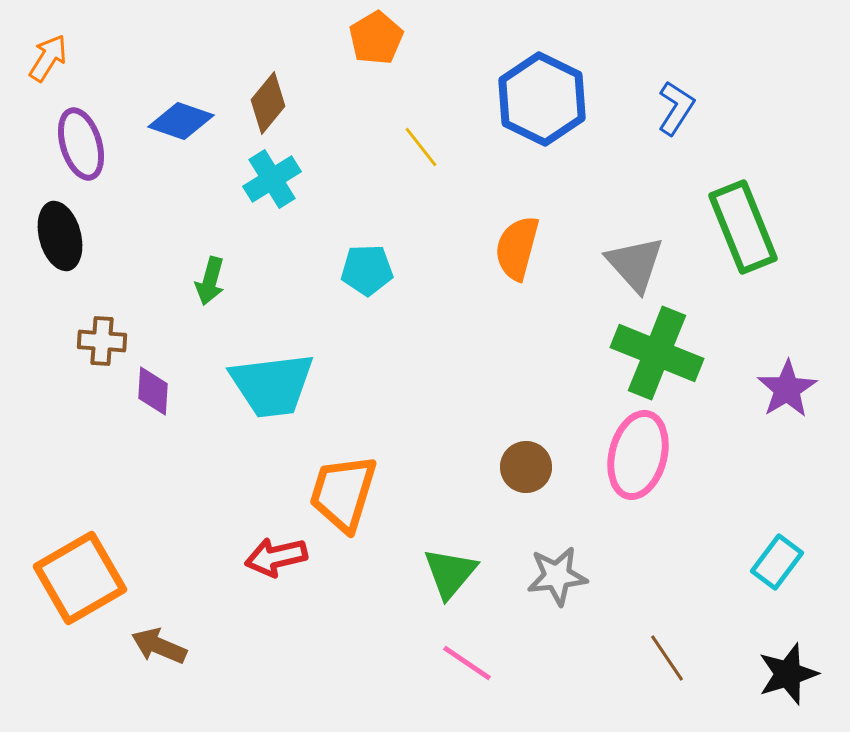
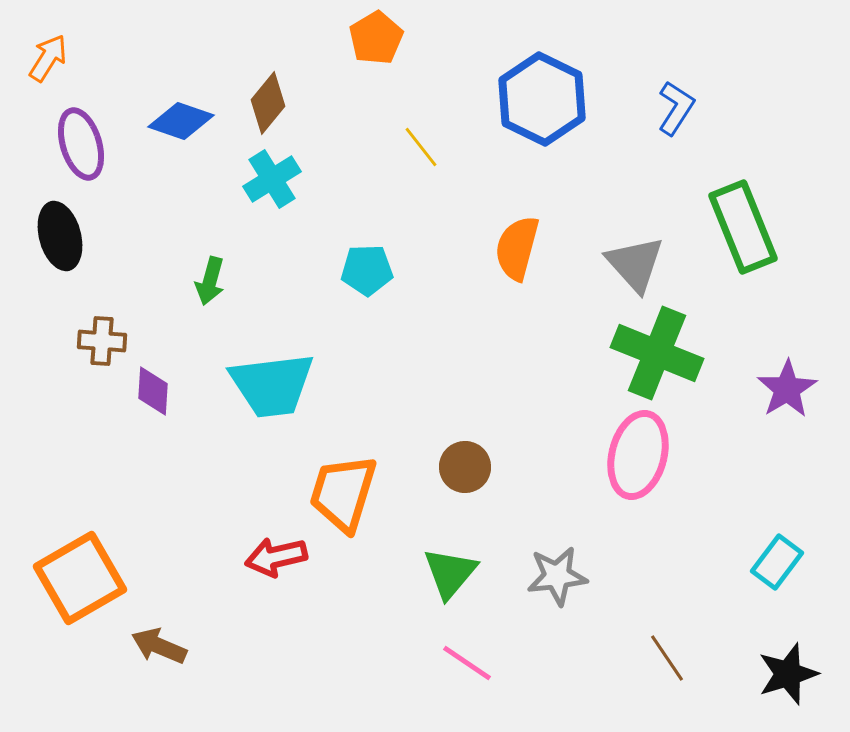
brown circle: moved 61 px left
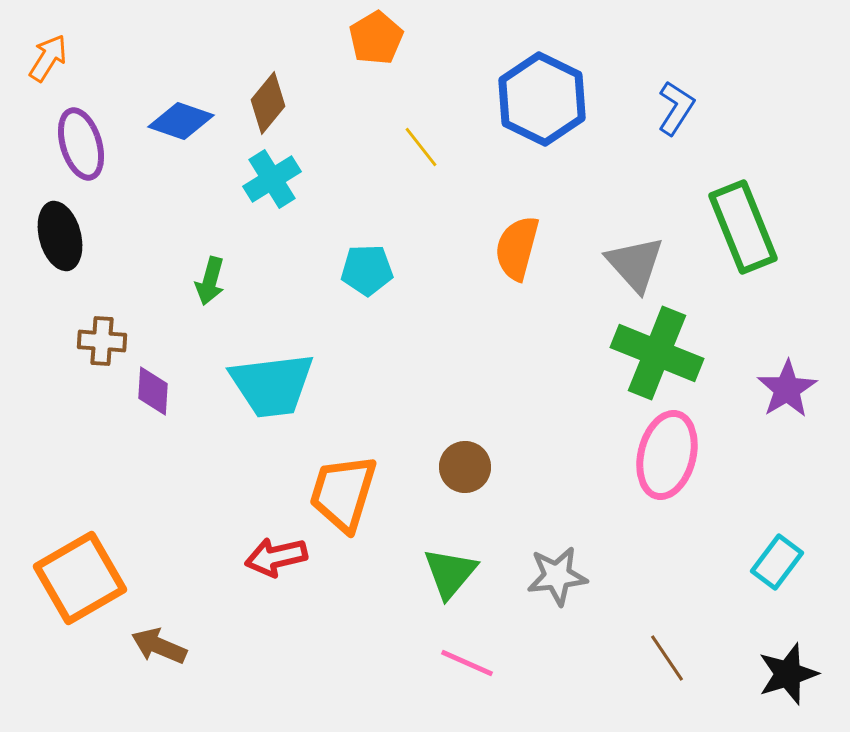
pink ellipse: moved 29 px right
pink line: rotated 10 degrees counterclockwise
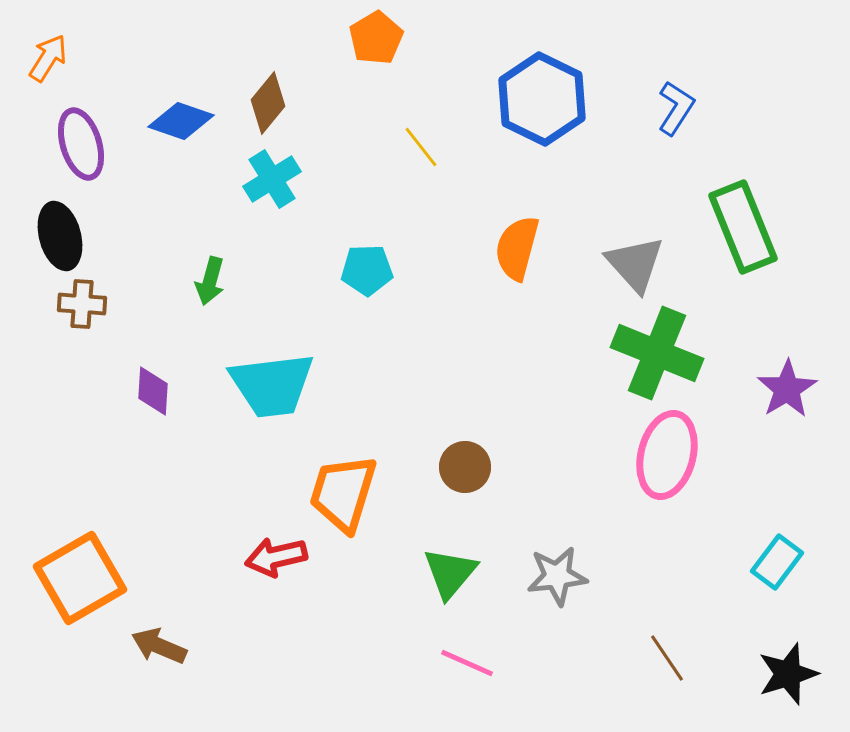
brown cross: moved 20 px left, 37 px up
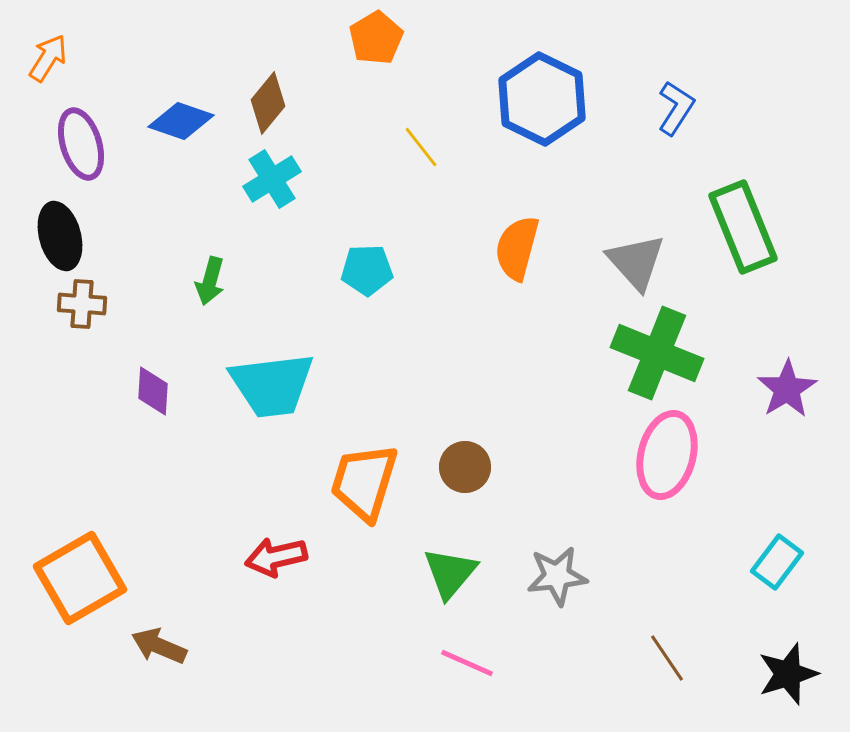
gray triangle: moved 1 px right, 2 px up
orange trapezoid: moved 21 px right, 11 px up
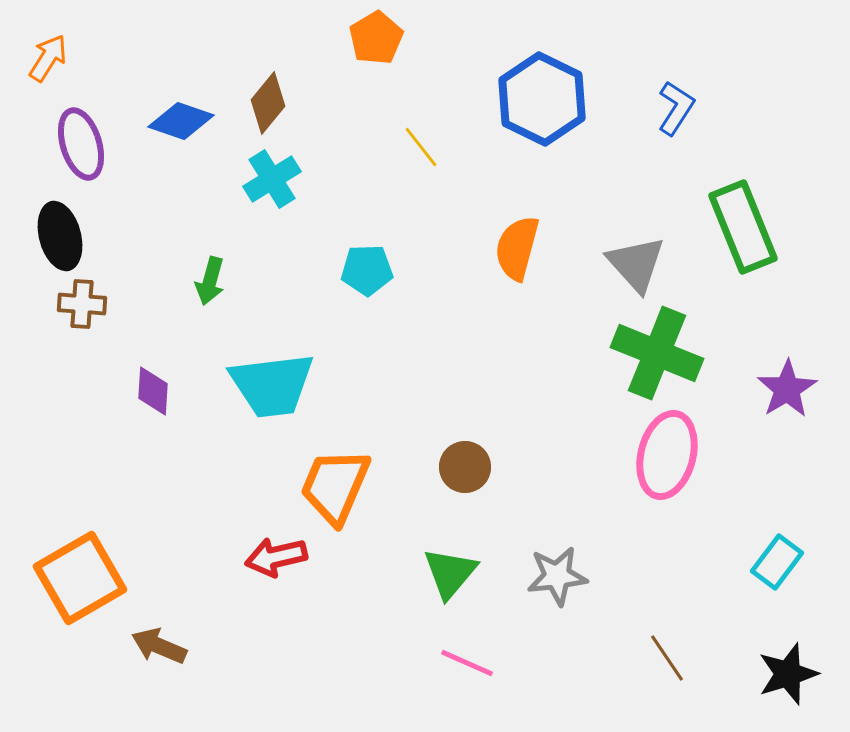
gray triangle: moved 2 px down
orange trapezoid: moved 29 px left, 4 px down; rotated 6 degrees clockwise
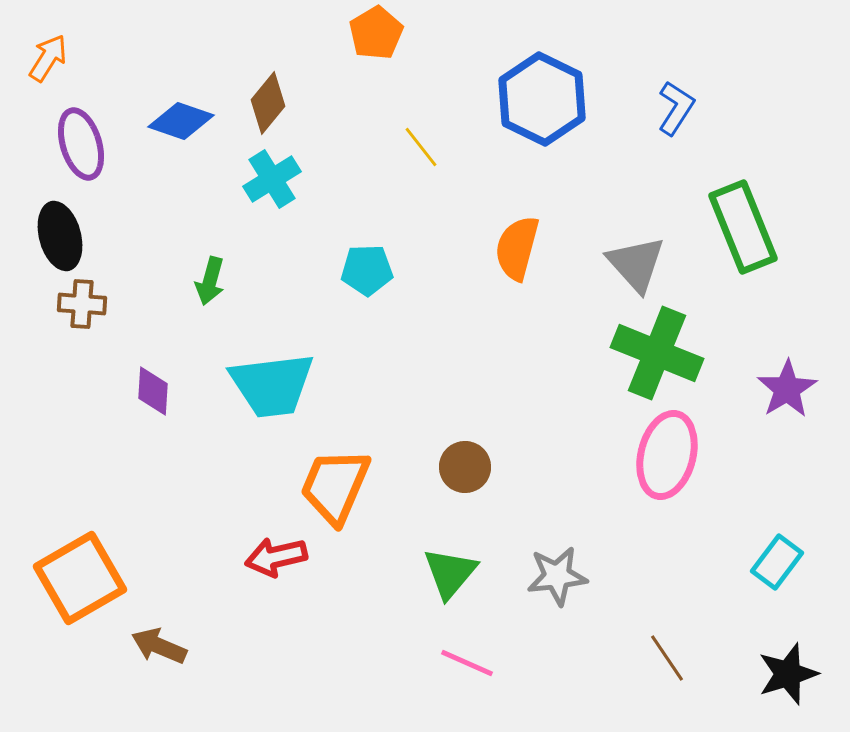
orange pentagon: moved 5 px up
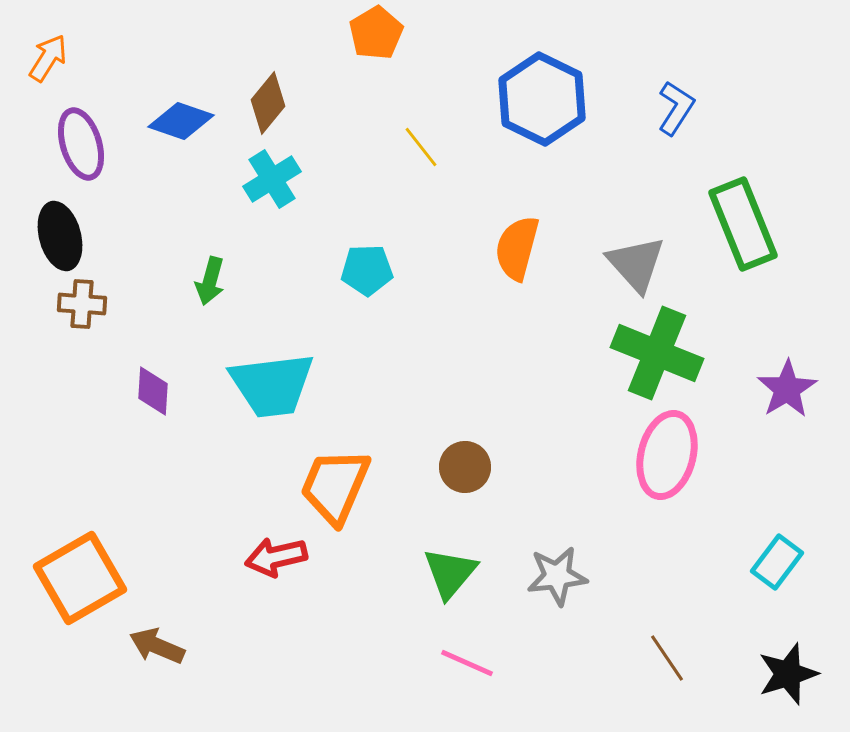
green rectangle: moved 3 px up
brown arrow: moved 2 px left
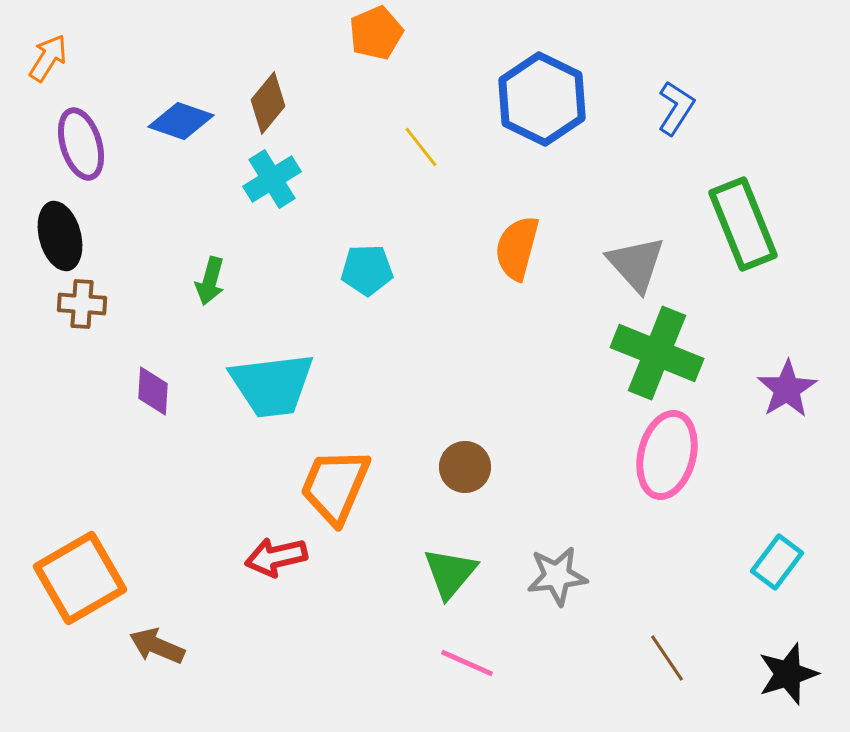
orange pentagon: rotated 8 degrees clockwise
